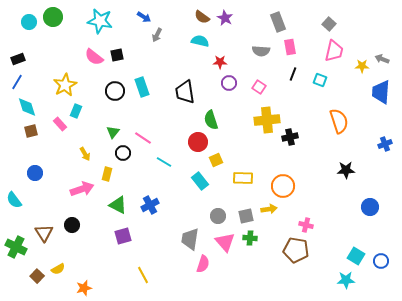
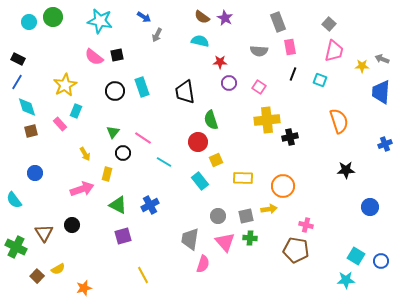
gray semicircle at (261, 51): moved 2 px left
black rectangle at (18, 59): rotated 48 degrees clockwise
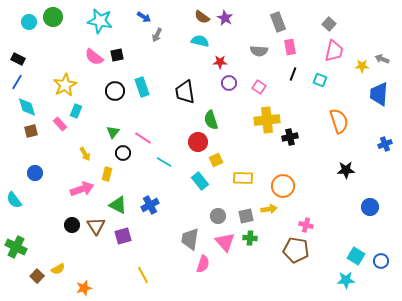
blue trapezoid at (381, 92): moved 2 px left, 2 px down
brown triangle at (44, 233): moved 52 px right, 7 px up
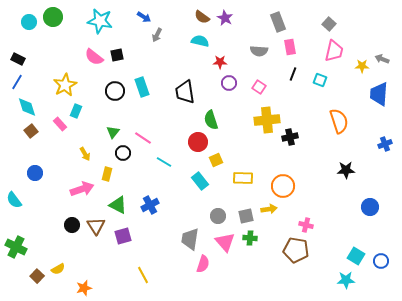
brown square at (31, 131): rotated 24 degrees counterclockwise
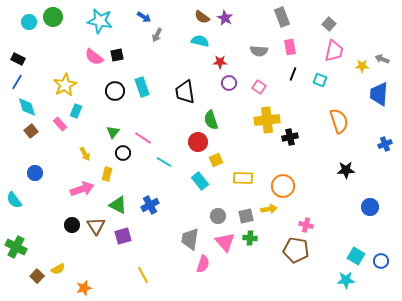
gray rectangle at (278, 22): moved 4 px right, 5 px up
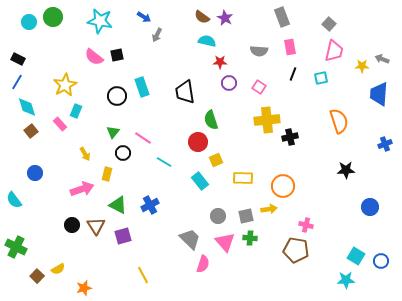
cyan semicircle at (200, 41): moved 7 px right
cyan square at (320, 80): moved 1 px right, 2 px up; rotated 32 degrees counterclockwise
black circle at (115, 91): moved 2 px right, 5 px down
gray trapezoid at (190, 239): rotated 125 degrees clockwise
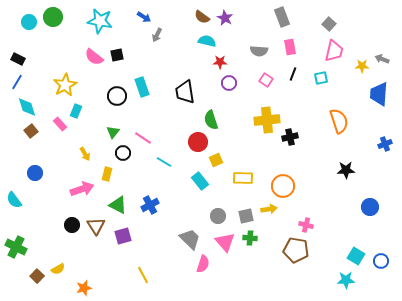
pink square at (259, 87): moved 7 px right, 7 px up
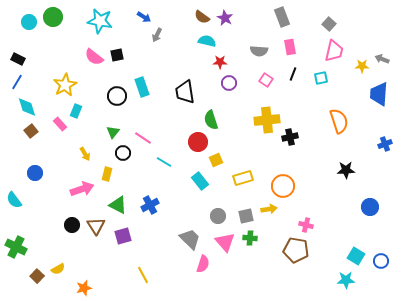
yellow rectangle at (243, 178): rotated 18 degrees counterclockwise
